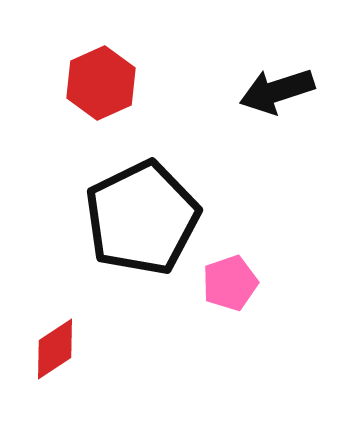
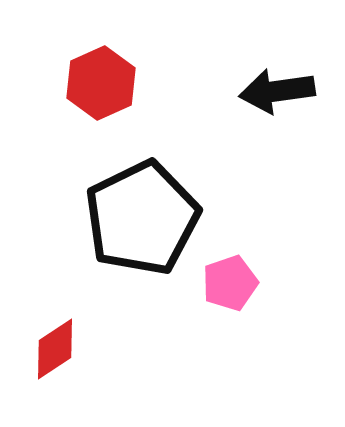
black arrow: rotated 10 degrees clockwise
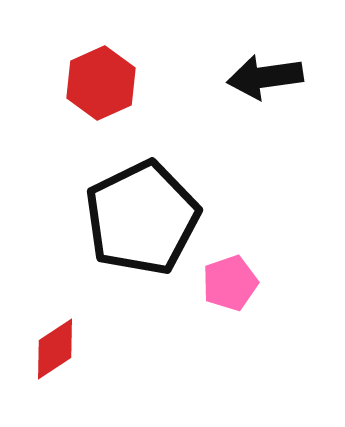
black arrow: moved 12 px left, 14 px up
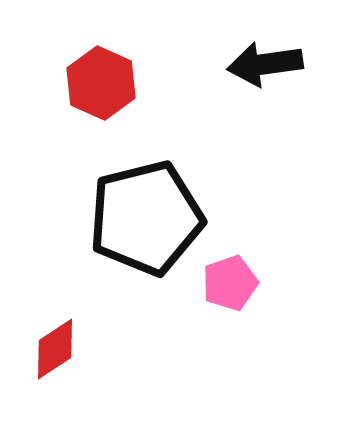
black arrow: moved 13 px up
red hexagon: rotated 12 degrees counterclockwise
black pentagon: moved 4 px right; rotated 12 degrees clockwise
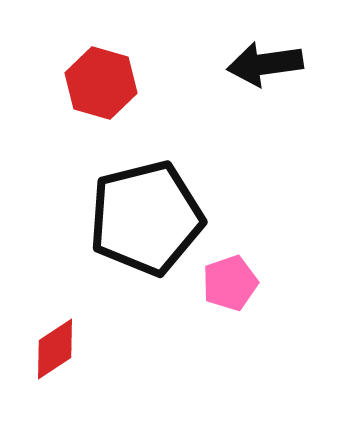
red hexagon: rotated 8 degrees counterclockwise
